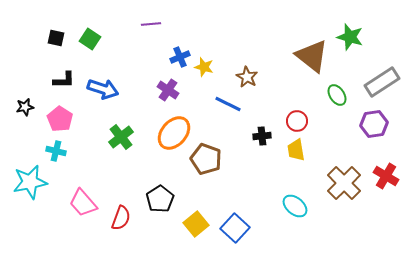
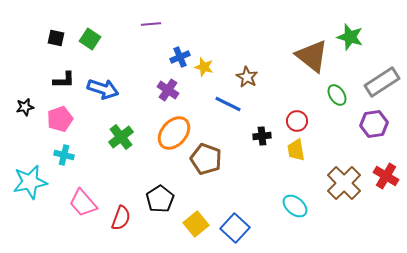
pink pentagon: rotated 20 degrees clockwise
cyan cross: moved 8 px right, 4 px down
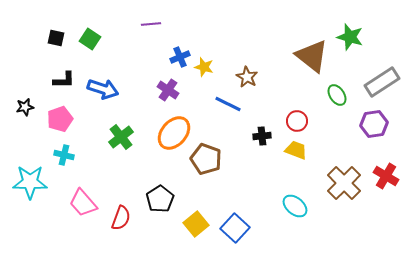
yellow trapezoid: rotated 120 degrees clockwise
cyan star: rotated 12 degrees clockwise
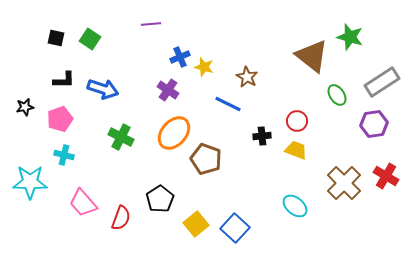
green cross: rotated 25 degrees counterclockwise
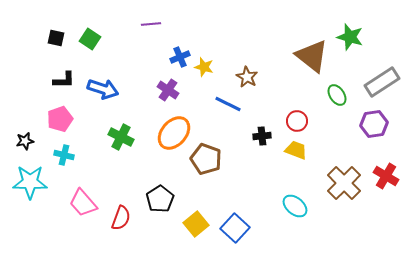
black star: moved 34 px down
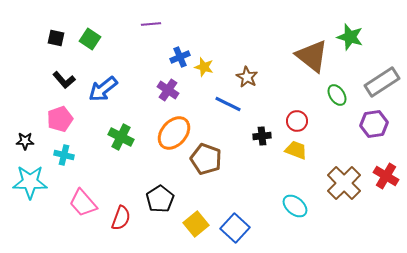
black L-shape: rotated 50 degrees clockwise
blue arrow: rotated 124 degrees clockwise
black star: rotated 12 degrees clockwise
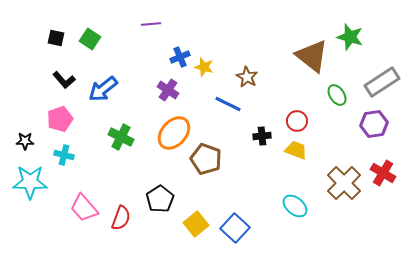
red cross: moved 3 px left, 3 px up
pink trapezoid: moved 1 px right, 5 px down
